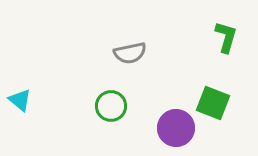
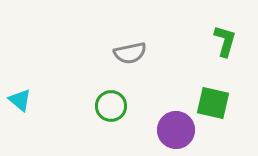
green L-shape: moved 1 px left, 4 px down
green square: rotated 8 degrees counterclockwise
purple circle: moved 2 px down
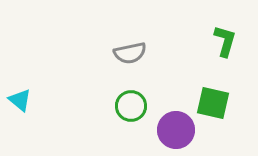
green circle: moved 20 px right
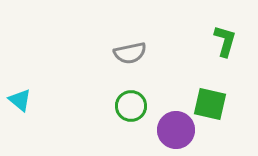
green square: moved 3 px left, 1 px down
